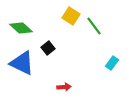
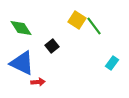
yellow square: moved 6 px right, 4 px down
green diamond: rotated 15 degrees clockwise
black square: moved 4 px right, 2 px up
red arrow: moved 26 px left, 5 px up
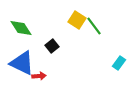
cyan rectangle: moved 7 px right
red arrow: moved 1 px right, 6 px up
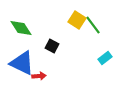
green line: moved 1 px left, 1 px up
black square: rotated 24 degrees counterclockwise
cyan rectangle: moved 14 px left, 5 px up; rotated 16 degrees clockwise
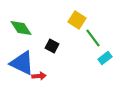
green line: moved 13 px down
